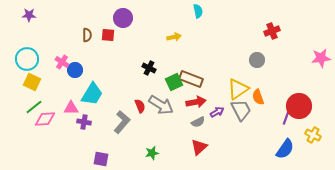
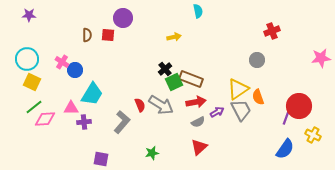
black cross: moved 16 px right, 1 px down; rotated 24 degrees clockwise
red semicircle: moved 1 px up
purple cross: rotated 16 degrees counterclockwise
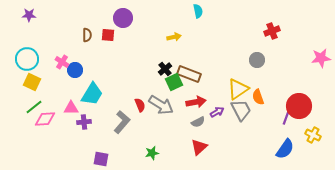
brown rectangle: moved 2 px left, 5 px up
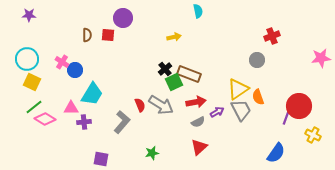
red cross: moved 5 px down
pink diamond: rotated 35 degrees clockwise
blue semicircle: moved 9 px left, 4 px down
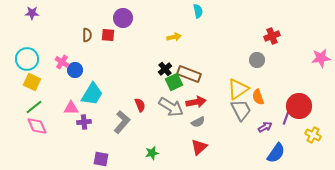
purple star: moved 3 px right, 2 px up
gray arrow: moved 10 px right, 2 px down
purple arrow: moved 48 px right, 15 px down
pink diamond: moved 8 px left, 7 px down; rotated 35 degrees clockwise
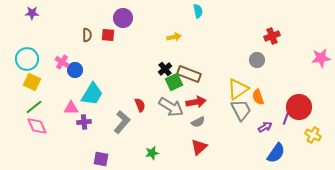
red circle: moved 1 px down
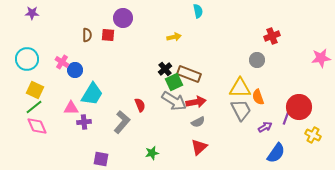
yellow square: moved 3 px right, 8 px down
yellow triangle: moved 2 px right, 1 px up; rotated 35 degrees clockwise
gray arrow: moved 3 px right, 6 px up
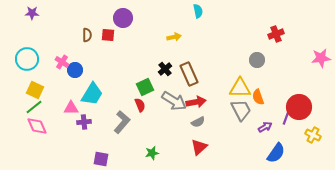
red cross: moved 4 px right, 2 px up
brown rectangle: rotated 45 degrees clockwise
green square: moved 29 px left, 5 px down
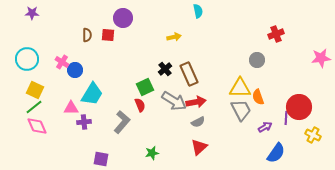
purple line: rotated 16 degrees counterclockwise
